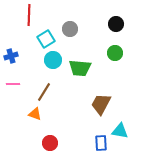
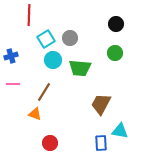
gray circle: moved 9 px down
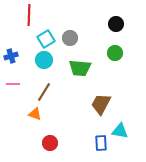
cyan circle: moved 9 px left
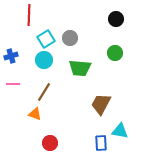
black circle: moved 5 px up
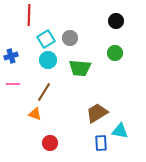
black circle: moved 2 px down
cyan circle: moved 4 px right
brown trapezoid: moved 4 px left, 9 px down; rotated 30 degrees clockwise
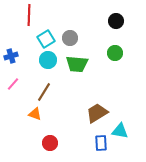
green trapezoid: moved 3 px left, 4 px up
pink line: rotated 48 degrees counterclockwise
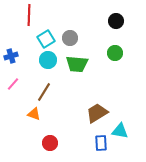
orange triangle: moved 1 px left
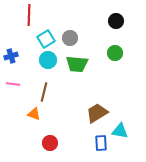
pink line: rotated 56 degrees clockwise
brown line: rotated 18 degrees counterclockwise
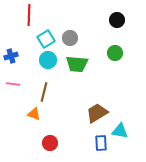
black circle: moved 1 px right, 1 px up
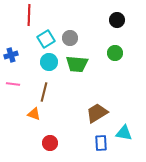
blue cross: moved 1 px up
cyan circle: moved 1 px right, 2 px down
cyan triangle: moved 4 px right, 2 px down
